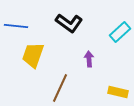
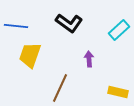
cyan rectangle: moved 1 px left, 2 px up
yellow trapezoid: moved 3 px left
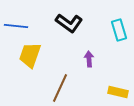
cyan rectangle: rotated 65 degrees counterclockwise
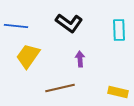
cyan rectangle: rotated 15 degrees clockwise
yellow trapezoid: moved 2 px left, 1 px down; rotated 16 degrees clockwise
purple arrow: moved 9 px left
brown line: rotated 52 degrees clockwise
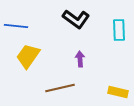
black L-shape: moved 7 px right, 4 px up
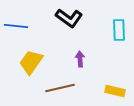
black L-shape: moved 7 px left, 1 px up
yellow trapezoid: moved 3 px right, 6 px down
yellow rectangle: moved 3 px left, 1 px up
